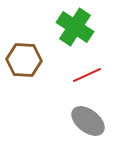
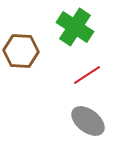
brown hexagon: moved 3 px left, 9 px up
red line: rotated 8 degrees counterclockwise
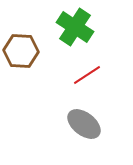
gray ellipse: moved 4 px left, 3 px down
